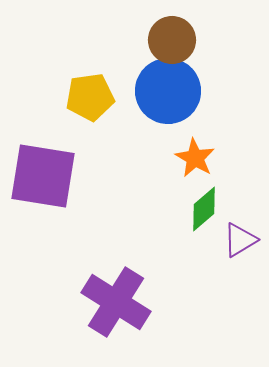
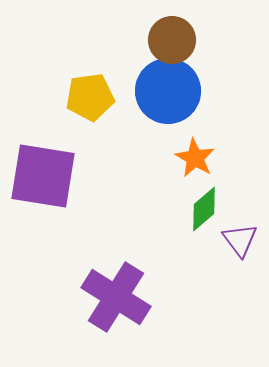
purple triangle: rotated 36 degrees counterclockwise
purple cross: moved 5 px up
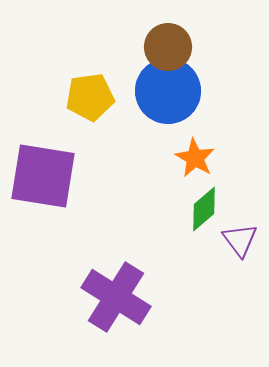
brown circle: moved 4 px left, 7 px down
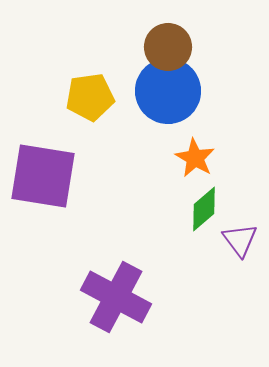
purple cross: rotated 4 degrees counterclockwise
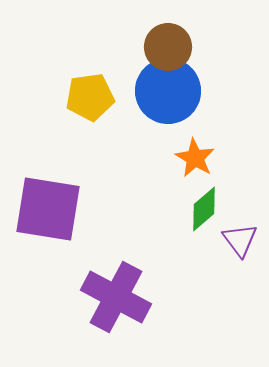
purple square: moved 5 px right, 33 px down
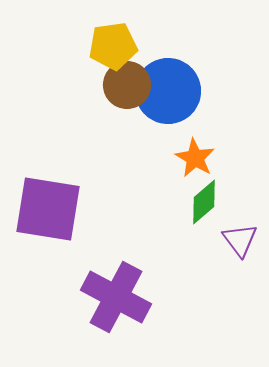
brown circle: moved 41 px left, 38 px down
yellow pentagon: moved 23 px right, 51 px up
green diamond: moved 7 px up
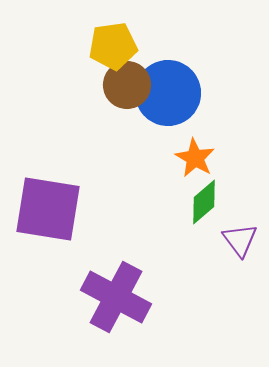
blue circle: moved 2 px down
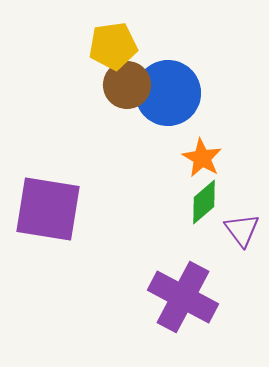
orange star: moved 7 px right
purple triangle: moved 2 px right, 10 px up
purple cross: moved 67 px right
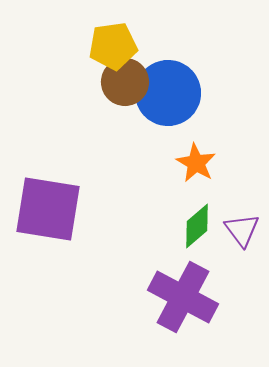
brown circle: moved 2 px left, 3 px up
orange star: moved 6 px left, 5 px down
green diamond: moved 7 px left, 24 px down
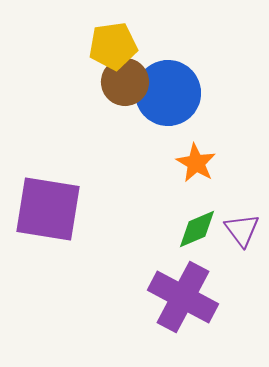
green diamond: moved 3 px down; rotated 18 degrees clockwise
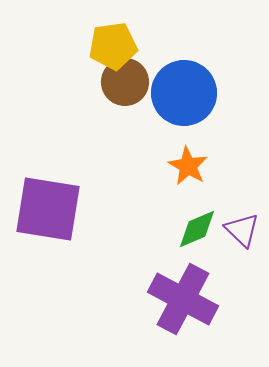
blue circle: moved 16 px right
orange star: moved 8 px left, 3 px down
purple triangle: rotated 9 degrees counterclockwise
purple cross: moved 2 px down
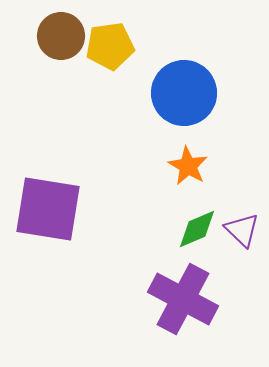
yellow pentagon: moved 3 px left
brown circle: moved 64 px left, 46 px up
